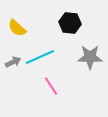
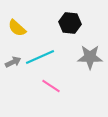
pink line: rotated 24 degrees counterclockwise
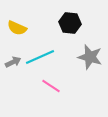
yellow semicircle: rotated 18 degrees counterclockwise
gray star: rotated 15 degrees clockwise
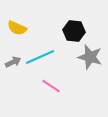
black hexagon: moved 4 px right, 8 px down
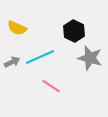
black hexagon: rotated 20 degrees clockwise
gray star: moved 1 px down
gray arrow: moved 1 px left
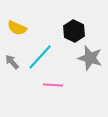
cyan line: rotated 24 degrees counterclockwise
gray arrow: rotated 105 degrees counterclockwise
pink line: moved 2 px right, 1 px up; rotated 30 degrees counterclockwise
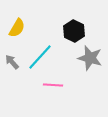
yellow semicircle: rotated 84 degrees counterclockwise
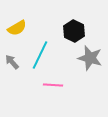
yellow semicircle: rotated 30 degrees clockwise
cyan line: moved 2 px up; rotated 16 degrees counterclockwise
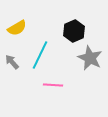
black hexagon: rotated 10 degrees clockwise
gray star: rotated 10 degrees clockwise
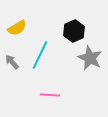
pink line: moved 3 px left, 10 px down
